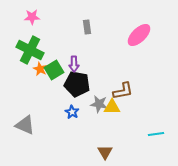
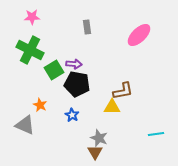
purple arrow: rotated 84 degrees counterclockwise
orange star: moved 36 px down
gray star: moved 34 px down; rotated 12 degrees clockwise
blue star: moved 3 px down
brown triangle: moved 10 px left
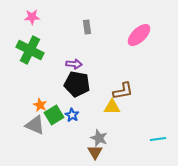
green square: moved 45 px down
gray triangle: moved 10 px right
cyan line: moved 2 px right, 5 px down
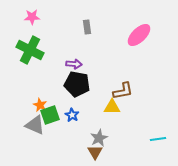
green square: moved 4 px left; rotated 12 degrees clockwise
gray star: rotated 24 degrees clockwise
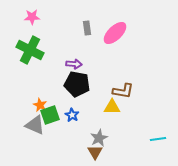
gray rectangle: moved 1 px down
pink ellipse: moved 24 px left, 2 px up
brown L-shape: rotated 20 degrees clockwise
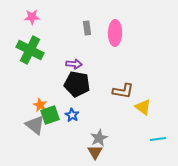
pink ellipse: rotated 45 degrees counterclockwise
yellow triangle: moved 31 px right; rotated 36 degrees clockwise
gray triangle: rotated 15 degrees clockwise
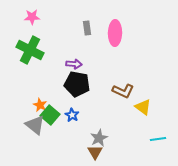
brown L-shape: rotated 15 degrees clockwise
green square: rotated 30 degrees counterclockwise
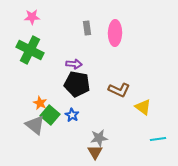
brown L-shape: moved 4 px left, 1 px up
orange star: moved 2 px up
gray star: rotated 18 degrees clockwise
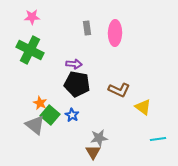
brown triangle: moved 2 px left
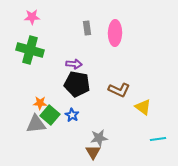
green cross: rotated 12 degrees counterclockwise
orange star: rotated 24 degrees counterclockwise
gray triangle: moved 1 px right, 1 px up; rotated 45 degrees counterclockwise
